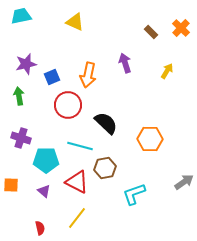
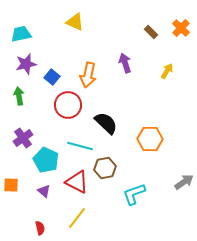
cyan trapezoid: moved 18 px down
blue square: rotated 28 degrees counterclockwise
purple cross: moved 2 px right; rotated 36 degrees clockwise
cyan pentagon: rotated 25 degrees clockwise
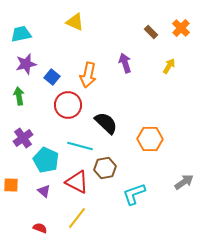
yellow arrow: moved 2 px right, 5 px up
red semicircle: rotated 56 degrees counterclockwise
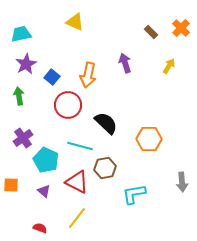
purple star: rotated 15 degrees counterclockwise
orange hexagon: moved 1 px left
gray arrow: moved 2 px left; rotated 120 degrees clockwise
cyan L-shape: rotated 10 degrees clockwise
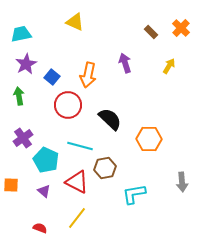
black semicircle: moved 4 px right, 4 px up
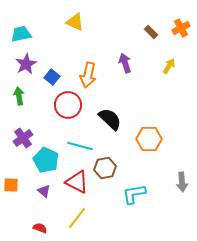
orange cross: rotated 18 degrees clockwise
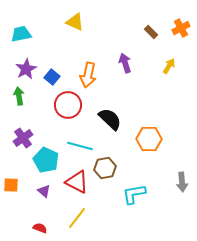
purple star: moved 5 px down
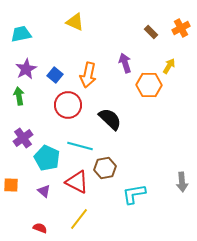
blue square: moved 3 px right, 2 px up
orange hexagon: moved 54 px up
cyan pentagon: moved 1 px right, 2 px up
yellow line: moved 2 px right, 1 px down
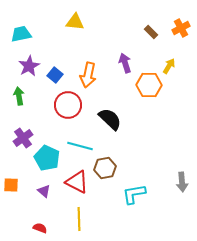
yellow triangle: rotated 18 degrees counterclockwise
purple star: moved 3 px right, 3 px up
yellow line: rotated 40 degrees counterclockwise
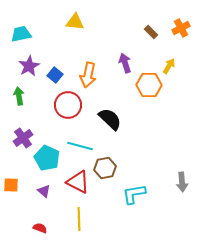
red triangle: moved 1 px right
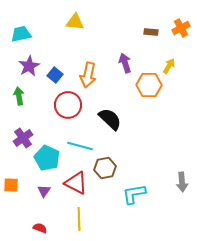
brown rectangle: rotated 40 degrees counterclockwise
red triangle: moved 2 px left, 1 px down
purple triangle: rotated 24 degrees clockwise
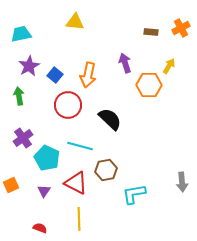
brown hexagon: moved 1 px right, 2 px down
orange square: rotated 28 degrees counterclockwise
